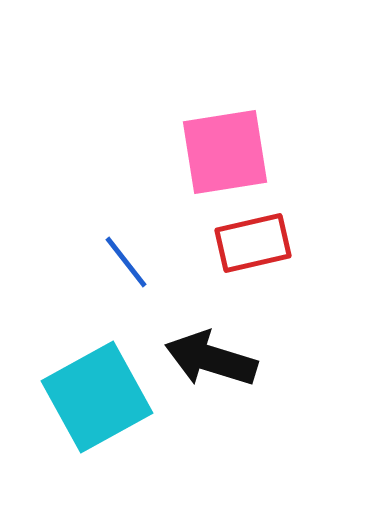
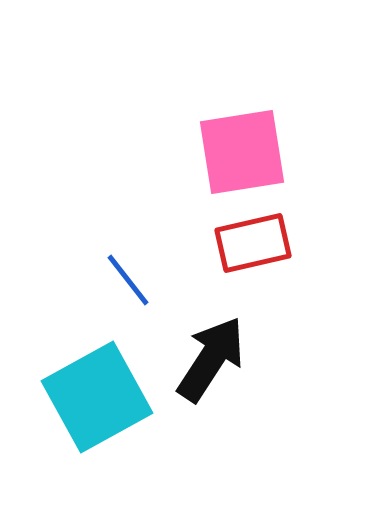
pink square: moved 17 px right
blue line: moved 2 px right, 18 px down
black arrow: rotated 106 degrees clockwise
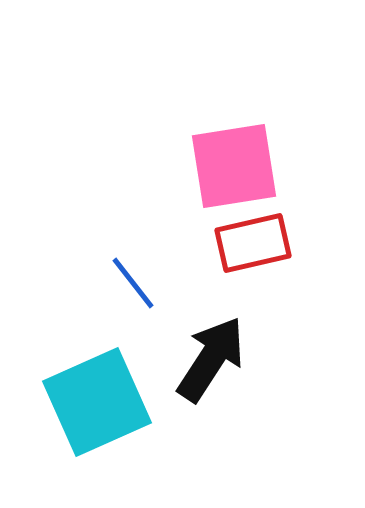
pink square: moved 8 px left, 14 px down
blue line: moved 5 px right, 3 px down
cyan square: moved 5 px down; rotated 5 degrees clockwise
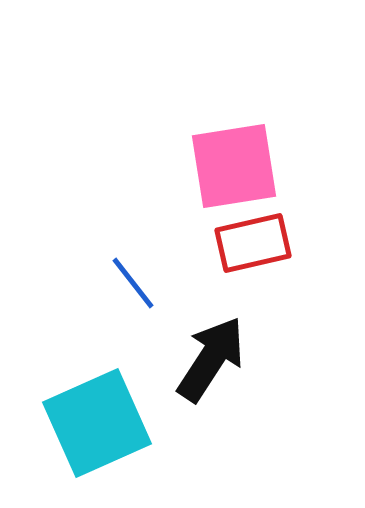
cyan square: moved 21 px down
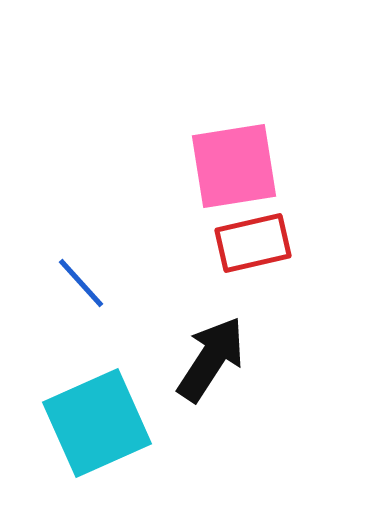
blue line: moved 52 px left; rotated 4 degrees counterclockwise
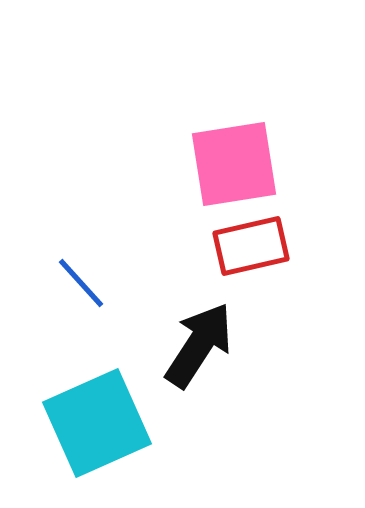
pink square: moved 2 px up
red rectangle: moved 2 px left, 3 px down
black arrow: moved 12 px left, 14 px up
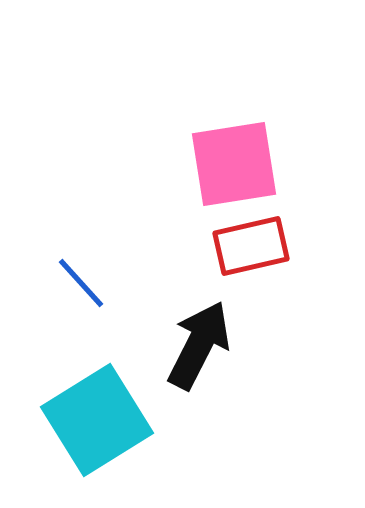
black arrow: rotated 6 degrees counterclockwise
cyan square: moved 3 px up; rotated 8 degrees counterclockwise
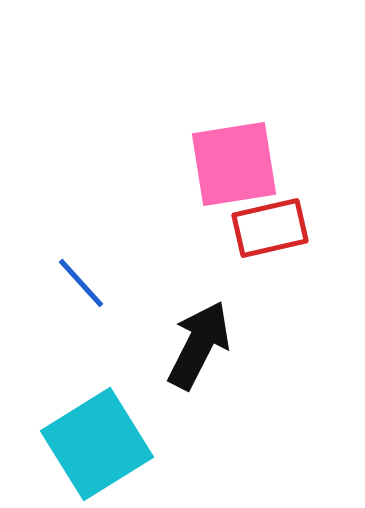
red rectangle: moved 19 px right, 18 px up
cyan square: moved 24 px down
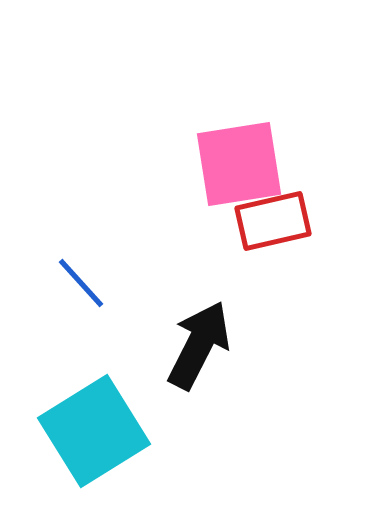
pink square: moved 5 px right
red rectangle: moved 3 px right, 7 px up
cyan square: moved 3 px left, 13 px up
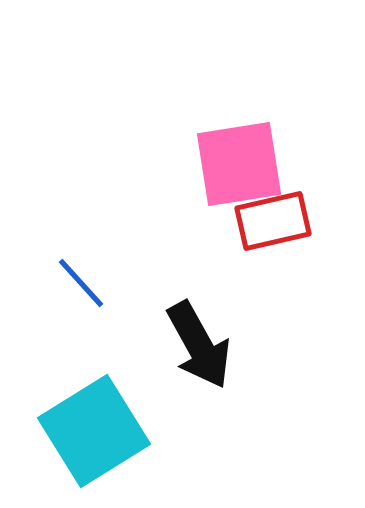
black arrow: rotated 124 degrees clockwise
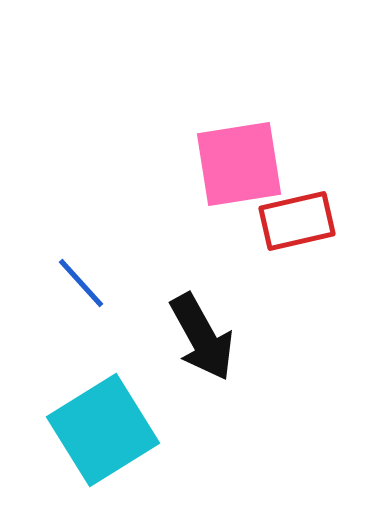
red rectangle: moved 24 px right
black arrow: moved 3 px right, 8 px up
cyan square: moved 9 px right, 1 px up
